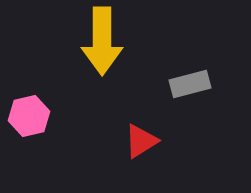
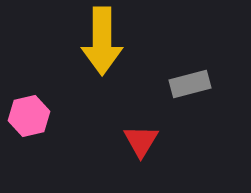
red triangle: rotated 27 degrees counterclockwise
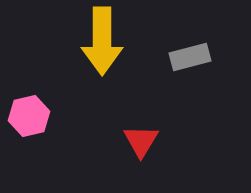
gray rectangle: moved 27 px up
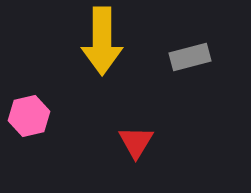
red triangle: moved 5 px left, 1 px down
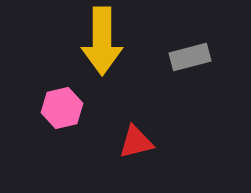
pink hexagon: moved 33 px right, 8 px up
red triangle: rotated 45 degrees clockwise
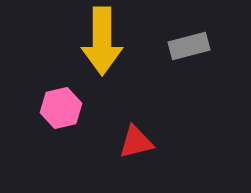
gray rectangle: moved 1 px left, 11 px up
pink hexagon: moved 1 px left
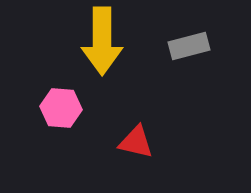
pink hexagon: rotated 18 degrees clockwise
red triangle: rotated 27 degrees clockwise
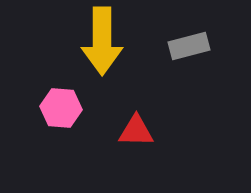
red triangle: moved 11 px up; rotated 12 degrees counterclockwise
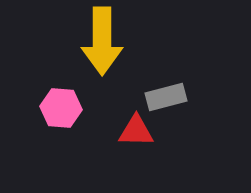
gray rectangle: moved 23 px left, 51 px down
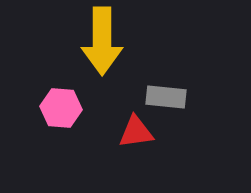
gray rectangle: rotated 21 degrees clockwise
red triangle: moved 1 px down; rotated 9 degrees counterclockwise
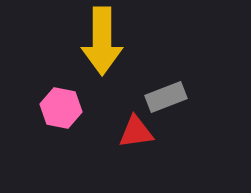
gray rectangle: rotated 27 degrees counterclockwise
pink hexagon: rotated 6 degrees clockwise
